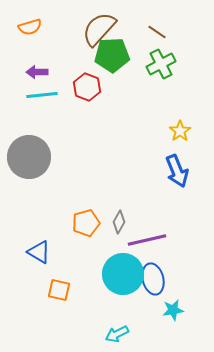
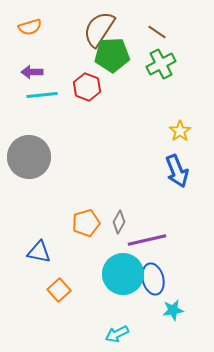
brown semicircle: rotated 9 degrees counterclockwise
purple arrow: moved 5 px left
blue triangle: rotated 20 degrees counterclockwise
orange square: rotated 35 degrees clockwise
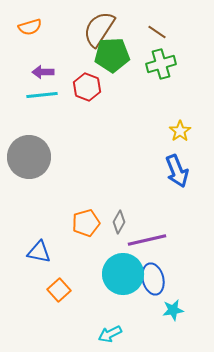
green cross: rotated 12 degrees clockwise
purple arrow: moved 11 px right
cyan arrow: moved 7 px left
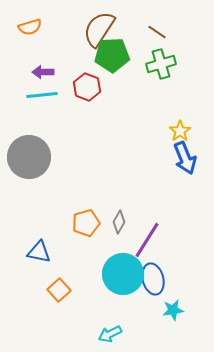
blue arrow: moved 8 px right, 13 px up
purple line: rotated 45 degrees counterclockwise
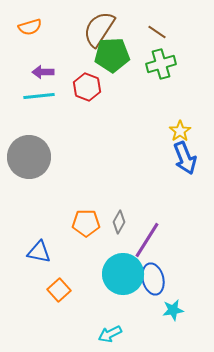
cyan line: moved 3 px left, 1 px down
orange pentagon: rotated 16 degrees clockwise
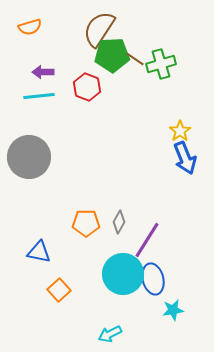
brown line: moved 22 px left, 27 px down
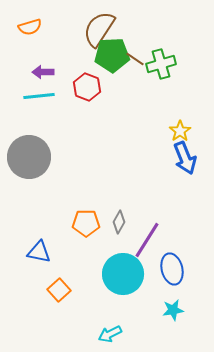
blue ellipse: moved 19 px right, 10 px up
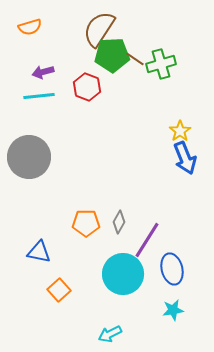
purple arrow: rotated 15 degrees counterclockwise
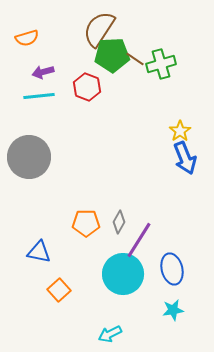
orange semicircle: moved 3 px left, 11 px down
purple line: moved 8 px left
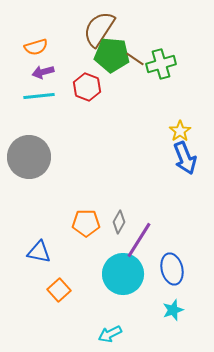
orange semicircle: moved 9 px right, 9 px down
green pentagon: rotated 8 degrees clockwise
cyan star: rotated 10 degrees counterclockwise
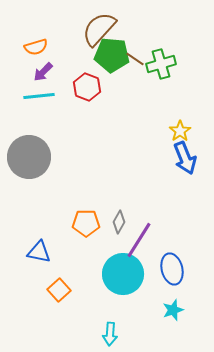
brown semicircle: rotated 9 degrees clockwise
purple arrow: rotated 30 degrees counterclockwise
cyan arrow: rotated 60 degrees counterclockwise
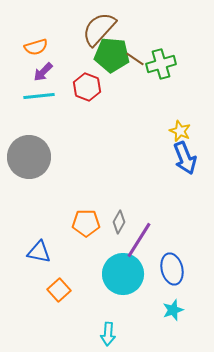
yellow star: rotated 15 degrees counterclockwise
cyan arrow: moved 2 px left
